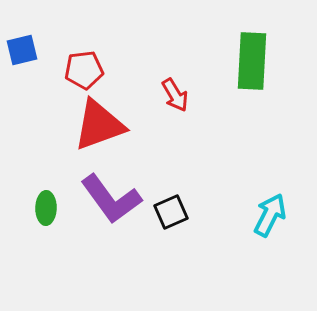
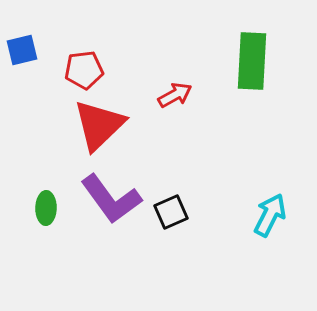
red arrow: rotated 88 degrees counterclockwise
red triangle: rotated 24 degrees counterclockwise
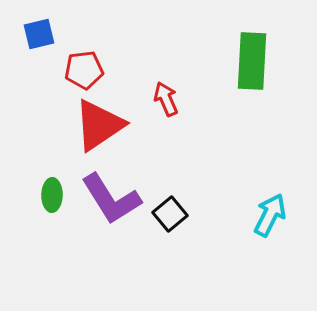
blue square: moved 17 px right, 16 px up
red arrow: moved 9 px left, 4 px down; rotated 84 degrees counterclockwise
red triangle: rotated 10 degrees clockwise
purple L-shape: rotated 4 degrees clockwise
green ellipse: moved 6 px right, 13 px up
black square: moved 1 px left, 2 px down; rotated 16 degrees counterclockwise
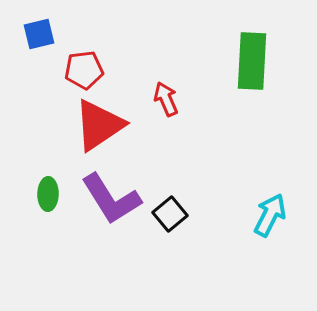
green ellipse: moved 4 px left, 1 px up
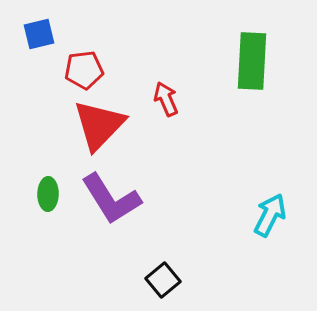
red triangle: rotated 12 degrees counterclockwise
black square: moved 7 px left, 66 px down
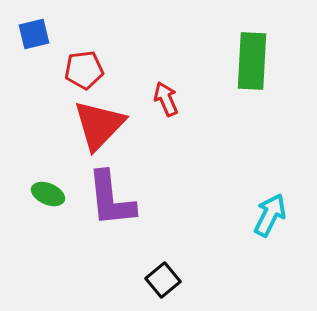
blue square: moved 5 px left
green ellipse: rotated 68 degrees counterclockwise
purple L-shape: rotated 26 degrees clockwise
